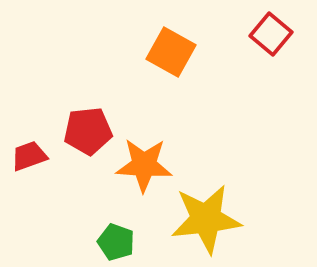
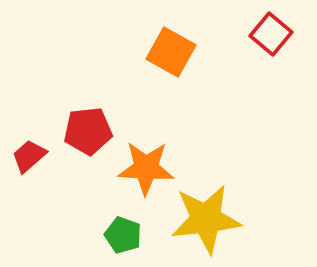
red trapezoid: rotated 21 degrees counterclockwise
orange star: moved 2 px right, 3 px down
green pentagon: moved 7 px right, 7 px up
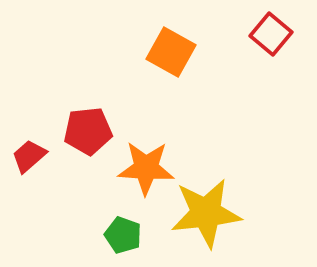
yellow star: moved 6 px up
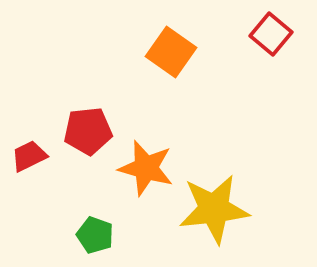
orange square: rotated 6 degrees clockwise
red trapezoid: rotated 15 degrees clockwise
orange star: rotated 12 degrees clockwise
yellow star: moved 8 px right, 4 px up
green pentagon: moved 28 px left
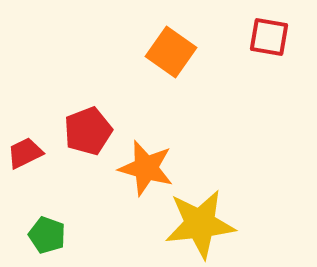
red square: moved 2 px left, 3 px down; rotated 30 degrees counterclockwise
red pentagon: rotated 15 degrees counterclockwise
red trapezoid: moved 4 px left, 3 px up
yellow star: moved 14 px left, 15 px down
green pentagon: moved 48 px left
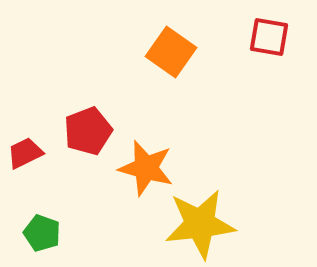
green pentagon: moved 5 px left, 2 px up
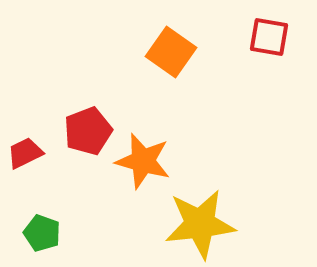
orange star: moved 3 px left, 7 px up
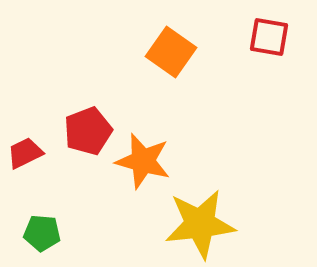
green pentagon: rotated 15 degrees counterclockwise
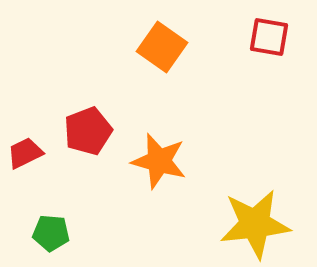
orange square: moved 9 px left, 5 px up
orange star: moved 16 px right
yellow star: moved 55 px right
green pentagon: moved 9 px right
